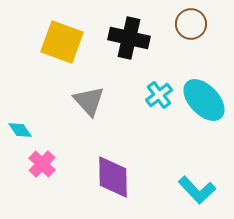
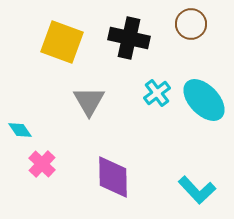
cyan cross: moved 2 px left, 2 px up
gray triangle: rotated 12 degrees clockwise
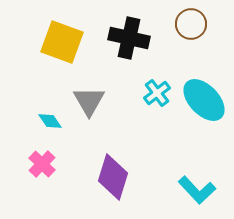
cyan diamond: moved 30 px right, 9 px up
purple diamond: rotated 18 degrees clockwise
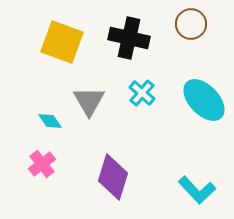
cyan cross: moved 15 px left; rotated 12 degrees counterclockwise
pink cross: rotated 8 degrees clockwise
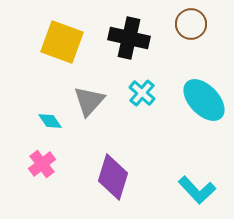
gray triangle: rotated 12 degrees clockwise
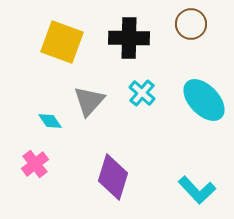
black cross: rotated 12 degrees counterclockwise
pink cross: moved 7 px left
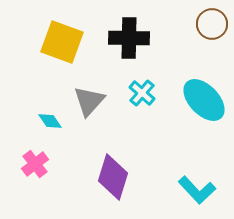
brown circle: moved 21 px right
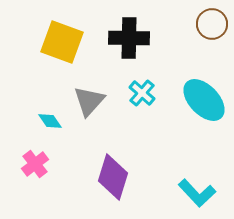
cyan L-shape: moved 3 px down
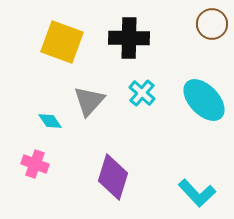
pink cross: rotated 32 degrees counterclockwise
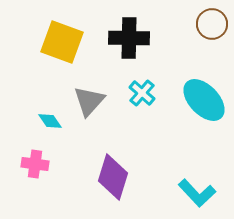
pink cross: rotated 12 degrees counterclockwise
